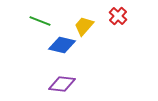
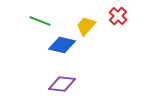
yellow trapezoid: moved 2 px right
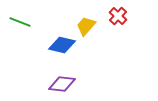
green line: moved 20 px left, 1 px down
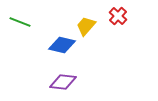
purple diamond: moved 1 px right, 2 px up
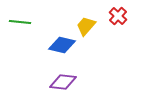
green line: rotated 15 degrees counterclockwise
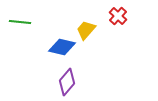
yellow trapezoid: moved 4 px down
blue diamond: moved 2 px down
purple diamond: moved 4 px right; rotated 56 degrees counterclockwise
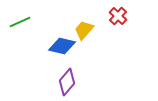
green line: rotated 30 degrees counterclockwise
yellow trapezoid: moved 2 px left
blue diamond: moved 1 px up
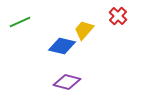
purple diamond: rotated 64 degrees clockwise
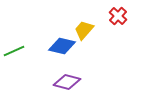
green line: moved 6 px left, 29 px down
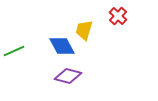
yellow trapezoid: rotated 25 degrees counterclockwise
blue diamond: rotated 48 degrees clockwise
purple diamond: moved 1 px right, 6 px up
